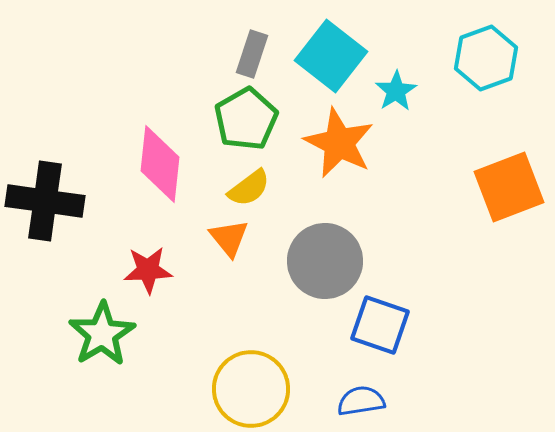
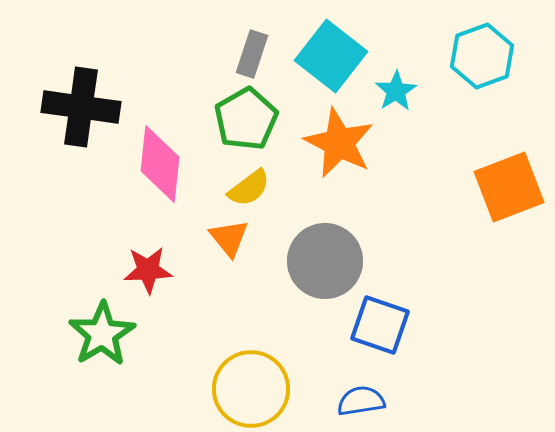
cyan hexagon: moved 4 px left, 2 px up
black cross: moved 36 px right, 94 px up
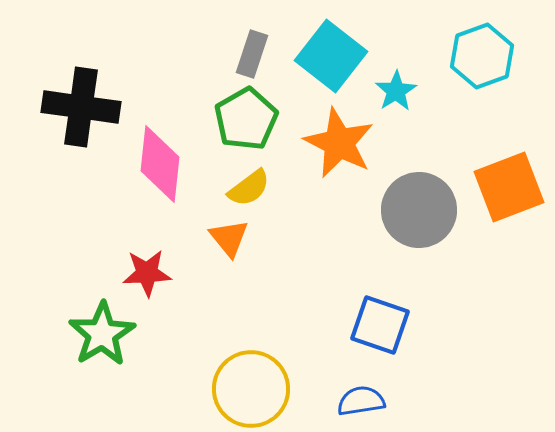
gray circle: moved 94 px right, 51 px up
red star: moved 1 px left, 3 px down
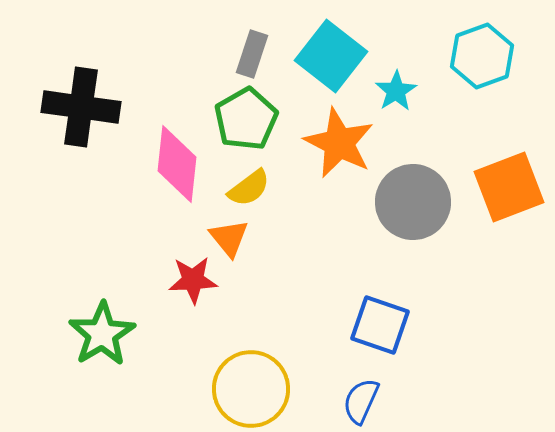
pink diamond: moved 17 px right
gray circle: moved 6 px left, 8 px up
red star: moved 46 px right, 7 px down
blue semicircle: rotated 57 degrees counterclockwise
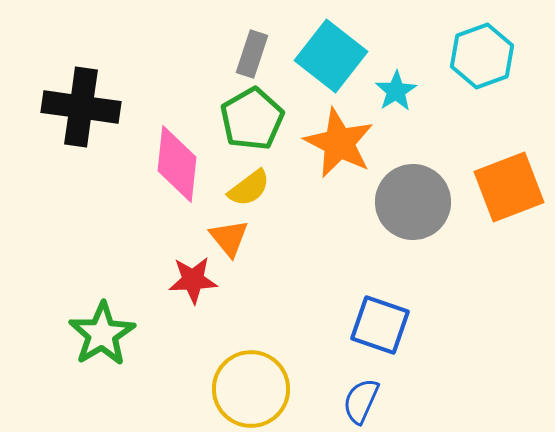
green pentagon: moved 6 px right
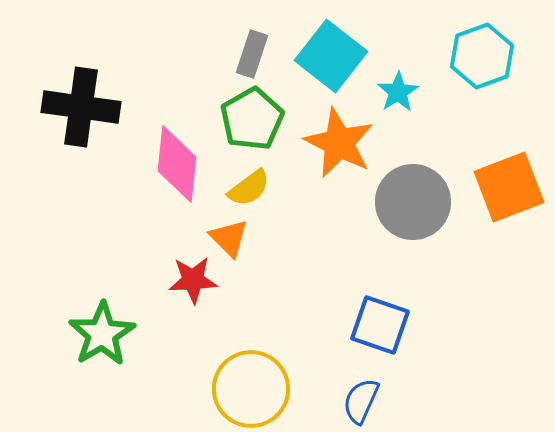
cyan star: moved 2 px right, 1 px down
orange triangle: rotated 6 degrees counterclockwise
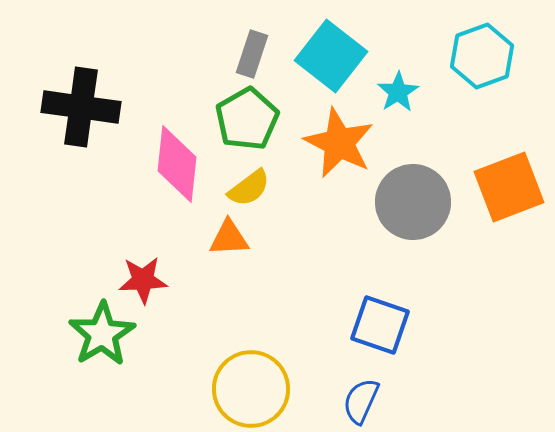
green pentagon: moved 5 px left
orange triangle: rotated 48 degrees counterclockwise
red star: moved 50 px left
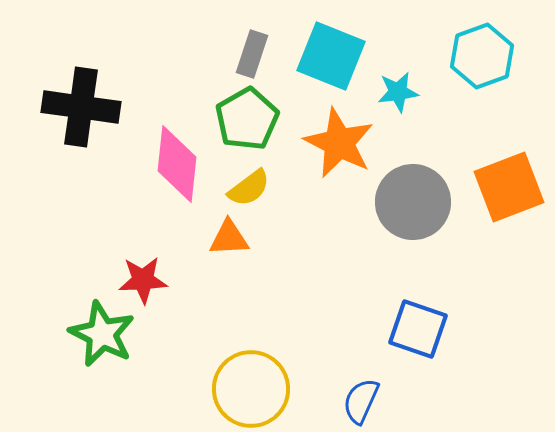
cyan square: rotated 16 degrees counterclockwise
cyan star: rotated 24 degrees clockwise
blue square: moved 38 px right, 4 px down
green star: rotated 14 degrees counterclockwise
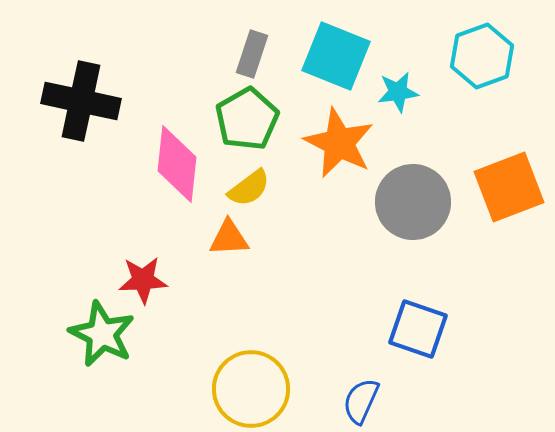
cyan square: moved 5 px right
black cross: moved 6 px up; rotated 4 degrees clockwise
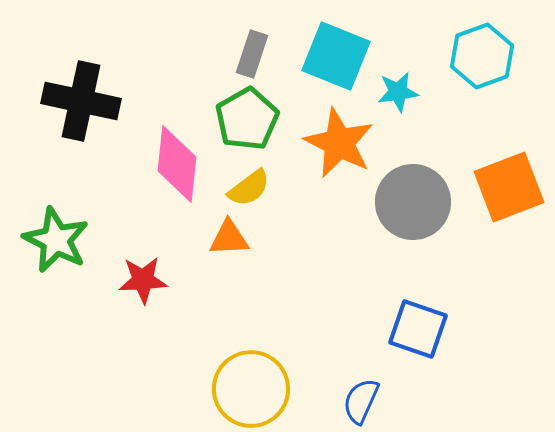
green star: moved 46 px left, 94 px up
